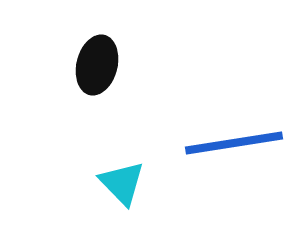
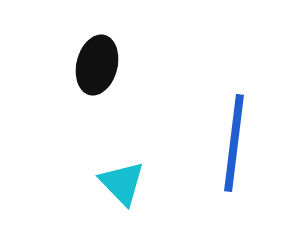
blue line: rotated 74 degrees counterclockwise
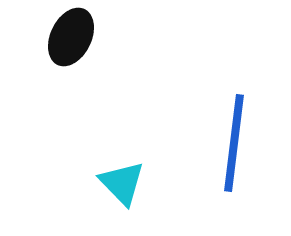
black ellipse: moved 26 px left, 28 px up; rotated 12 degrees clockwise
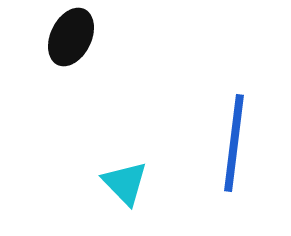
cyan triangle: moved 3 px right
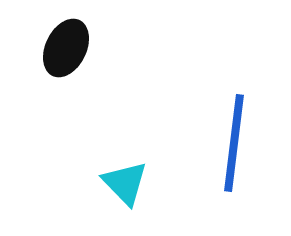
black ellipse: moved 5 px left, 11 px down
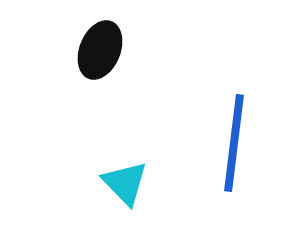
black ellipse: moved 34 px right, 2 px down; rotated 4 degrees counterclockwise
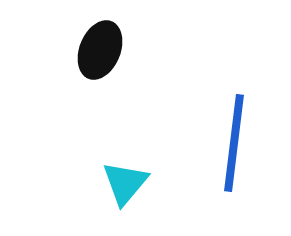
cyan triangle: rotated 24 degrees clockwise
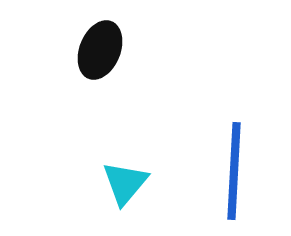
blue line: moved 28 px down; rotated 4 degrees counterclockwise
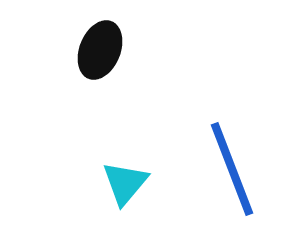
blue line: moved 2 px left, 2 px up; rotated 24 degrees counterclockwise
